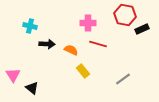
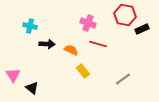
pink cross: rotated 21 degrees clockwise
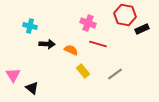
gray line: moved 8 px left, 5 px up
